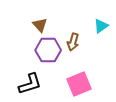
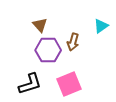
pink square: moved 10 px left
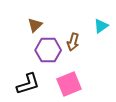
brown triangle: moved 5 px left; rotated 28 degrees clockwise
black L-shape: moved 2 px left
